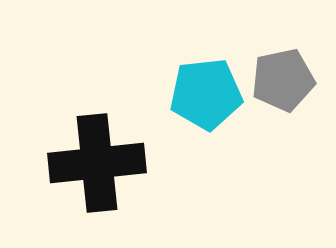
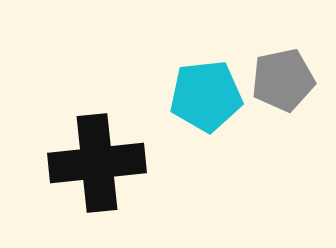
cyan pentagon: moved 2 px down
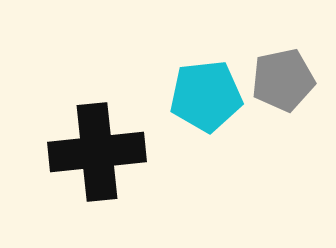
black cross: moved 11 px up
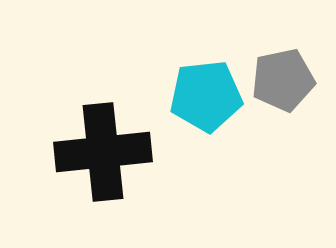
black cross: moved 6 px right
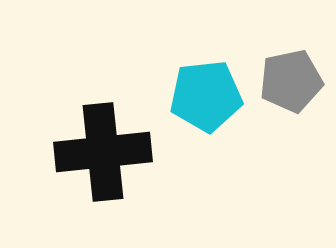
gray pentagon: moved 8 px right, 1 px down
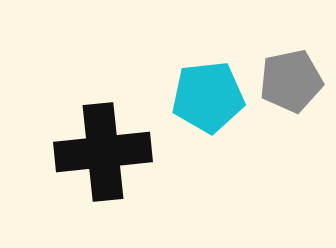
cyan pentagon: moved 2 px right, 1 px down
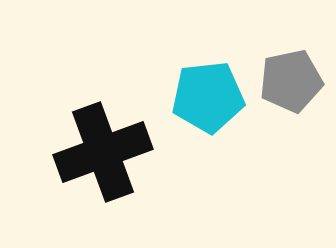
black cross: rotated 14 degrees counterclockwise
